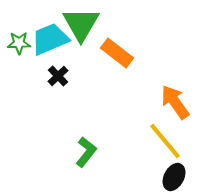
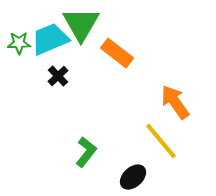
yellow line: moved 4 px left
black ellipse: moved 41 px left; rotated 20 degrees clockwise
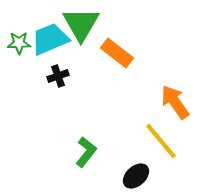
black cross: rotated 25 degrees clockwise
black ellipse: moved 3 px right, 1 px up
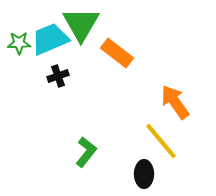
black ellipse: moved 8 px right, 2 px up; rotated 48 degrees counterclockwise
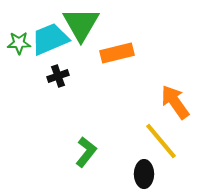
orange rectangle: rotated 52 degrees counterclockwise
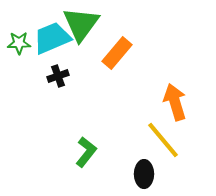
green triangle: rotated 6 degrees clockwise
cyan trapezoid: moved 2 px right, 1 px up
orange rectangle: rotated 36 degrees counterclockwise
orange arrow: rotated 18 degrees clockwise
yellow line: moved 2 px right, 1 px up
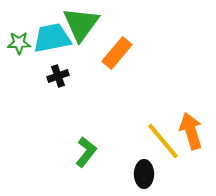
cyan trapezoid: rotated 12 degrees clockwise
orange arrow: moved 16 px right, 29 px down
yellow line: moved 1 px down
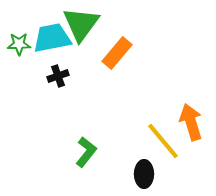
green star: moved 1 px down
orange arrow: moved 9 px up
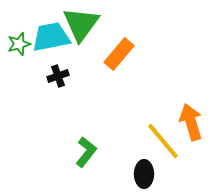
cyan trapezoid: moved 1 px left, 1 px up
green star: rotated 15 degrees counterclockwise
orange rectangle: moved 2 px right, 1 px down
